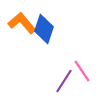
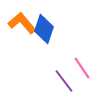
pink line: moved 3 px up
purple line: rotated 70 degrees counterclockwise
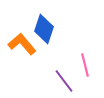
orange L-shape: moved 21 px down
pink line: moved 3 px right, 3 px up; rotated 20 degrees clockwise
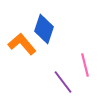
purple line: moved 1 px left, 1 px down
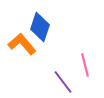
blue diamond: moved 4 px left, 2 px up
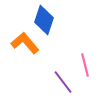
blue diamond: moved 4 px right, 7 px up
orange L-shape: moved 3 px right, 1 px up
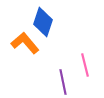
blue diamond: moved 1 px left, 2 px down
purple line: rotated 25 degrees clockwise
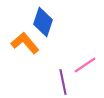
pink line: rotated 70 degrees clockwise
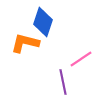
orange L-shape: rotated 36 degrees counterclockwise
pink line: moved 4 px left, 6 px up
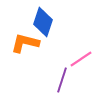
purple line: moved 1 px left, 2 px up; rotated 30 degrees clockwise
